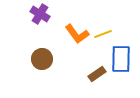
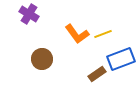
purple cross: moved 11 px left
blue rectangle: rotated 68 degrees clockwise
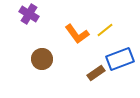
yellow line: moved 2 px right, 4 px up; rotated 18 degrees counterclockwise
blue rectangle: moved 1 px left
brown rectangle: moved 1 px left, 1 px up
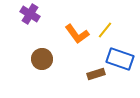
purple cross: moved 1 px right
yellow line: rotated 12 degrees counterclockwise
blue rectangle: rotated 40 degrees clockwise
brown rectangle: moved 1 px down; rotated 18 degrees clockwise
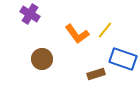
blue rectangle: moved 3 px right
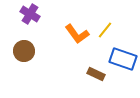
brown circle: moved 18 px left, 8 px up
brown rectangle: rotated 42 degrees clockwise
